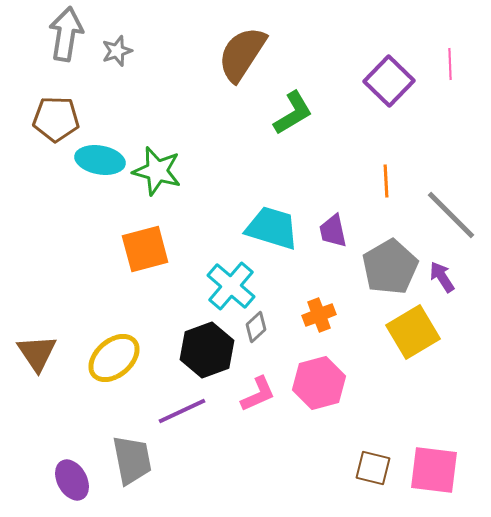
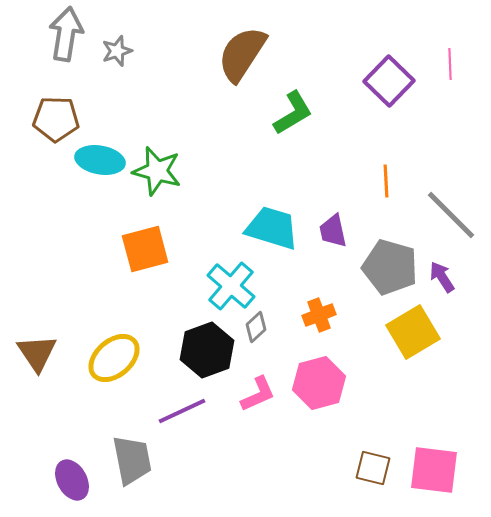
gray pentagon: rotated 26 degrees counterclockwise
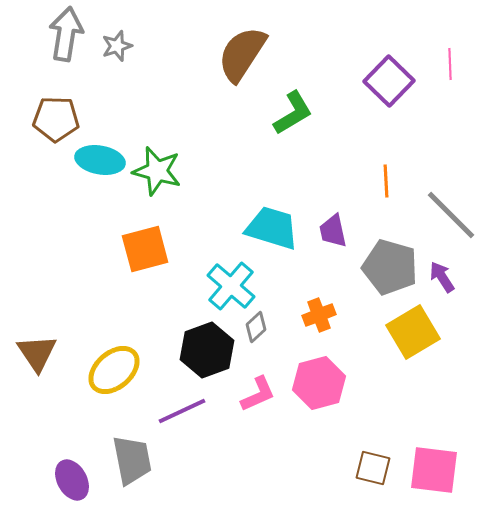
gray star: moved 5 px up
yellow ellipse: moved 12 px down
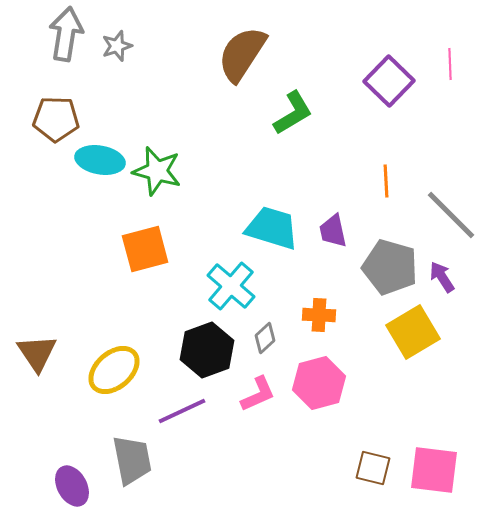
orange cross: rotated 24 degrees clockwise
gray diamond: moved 9 px right, 11 px down
purple ellipse: moved 6 px down
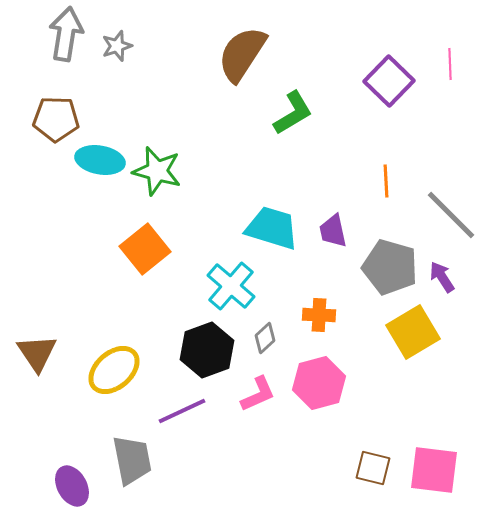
orange square: rotated 24 degrees counterclockwise
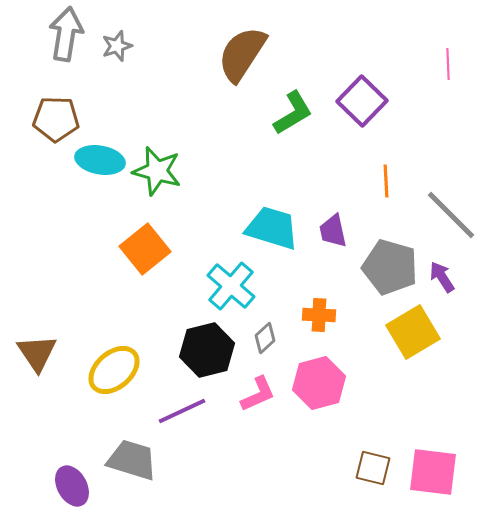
pink line: moved 2 px left
purple square: moved 27 px left, 20 px down
black hexagon: rotated 6 degrees clockwise
gray trapezoid: rotated 62 degrees counterclockwise
pink square: moved 1 px left, 2 px down
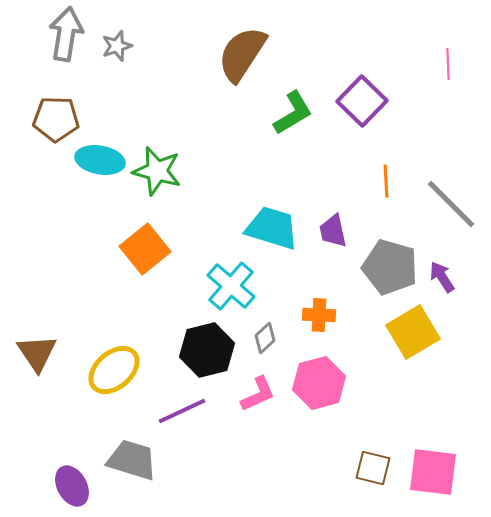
gray line: moved 11 px up
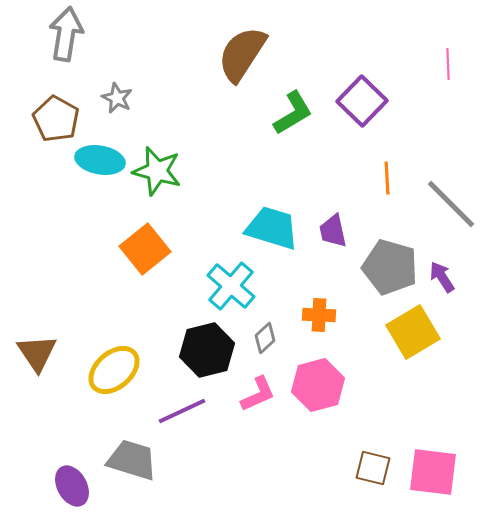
gray star: moved 52 px down; rotated 28 degrees counterclockwise
brown pentagon: rotated 27 degrees clockwise
orange line: moved 1 px right, 3 px up
pink hexagon: moved 1 px left, 2 px down
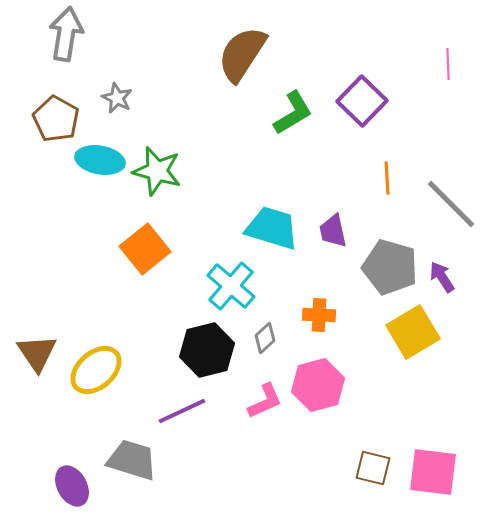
yellow ellipse: moved 18 px left
pink L-shape: moved 7 px right, 7 px down
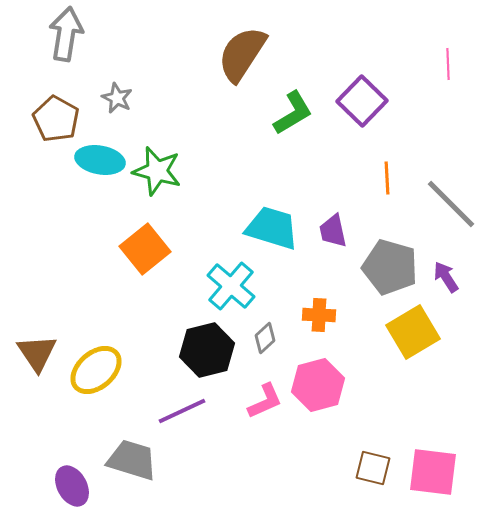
purple arrow: moved 4 px right
